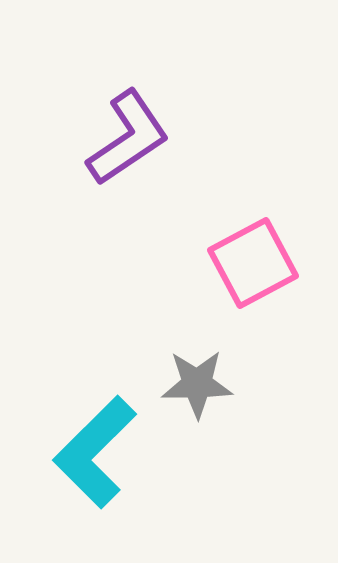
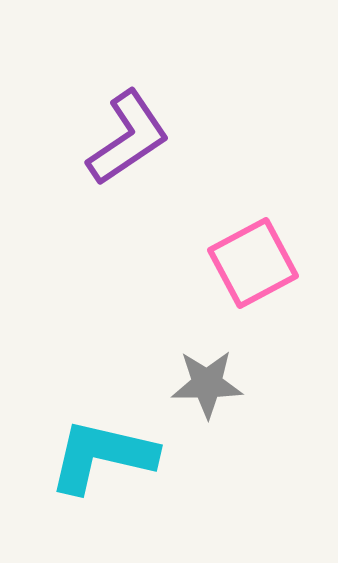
gray star: moved 10 px right
cyan L-shape: moved 7 px right, 4 px down; rotated 58 degrees clockwise
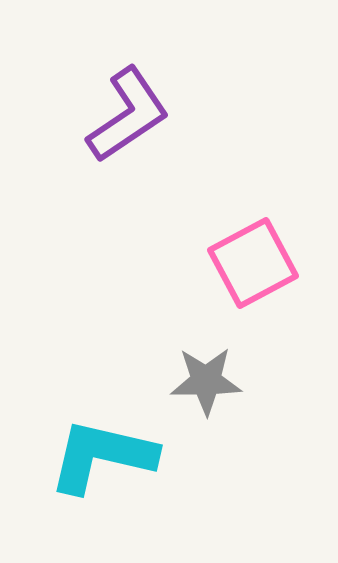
purple L-shape: moved 23 px up
gray star: moved 1 px left, 3 px up
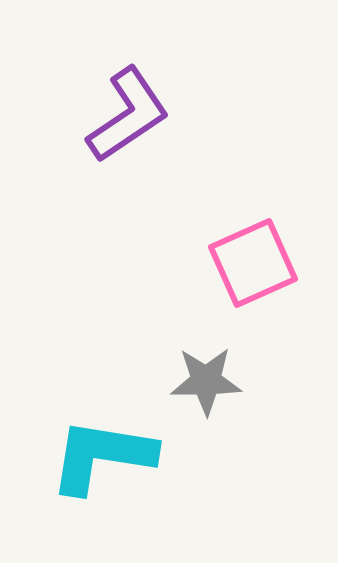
pink square: rotated 4 degrees clockwise
cyan L-shape: rotated 4 degrees counterclockwise
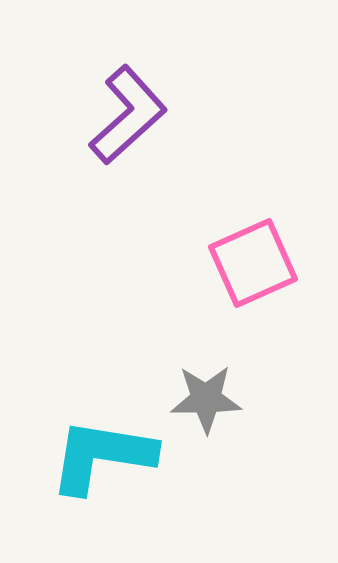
purple L-shape: rotated 8 degrees counterclockwise
gray star: moved 18 px down
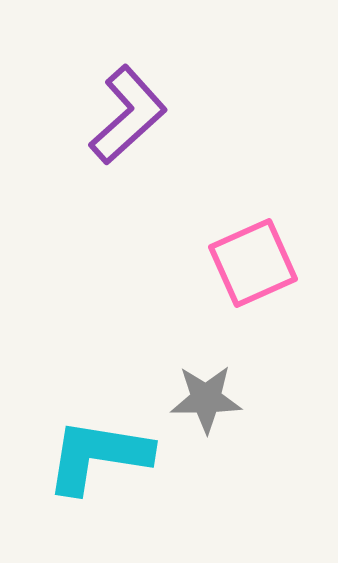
cyan L-shape: moved 4 px left
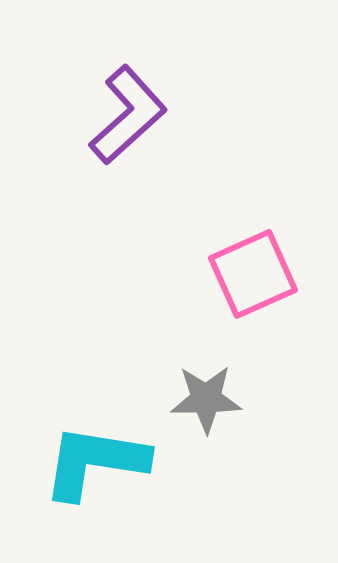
pink square: moved 11 px down
cyan L-shape: moved 3 px left, 6 px down
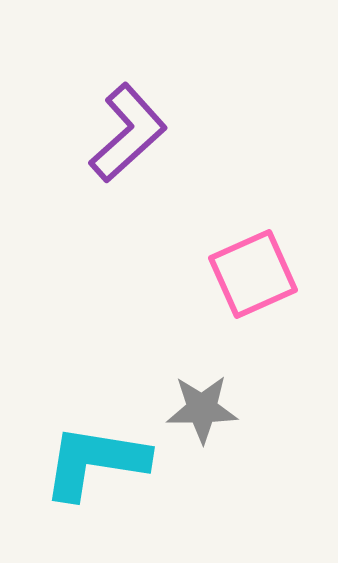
purple L-shape: moved 18 px down
gray star: moved 4 px left, 10 px down
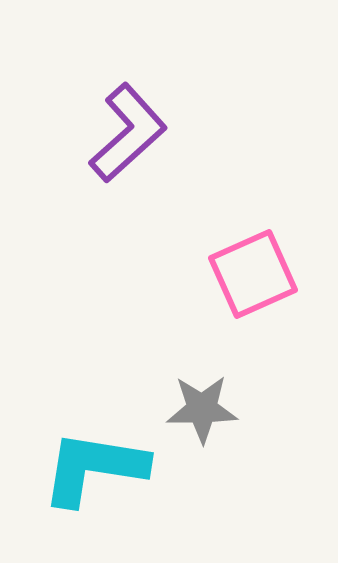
cyan L-shape: moved 1 px left, 6 px down
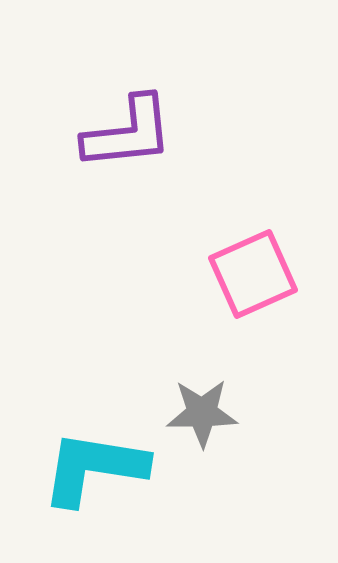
purple L-shape: rotated 36 degrees clockwise
gray star: moved 4 px down
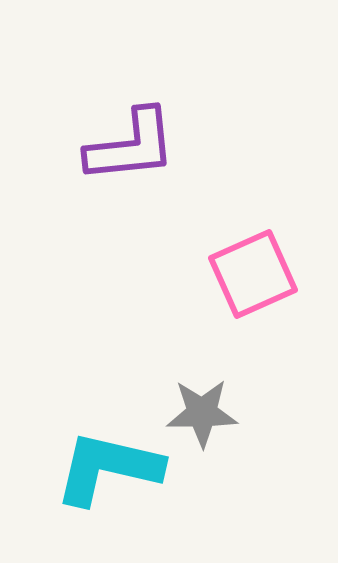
purple L-shape: moved 3 px right, 13 px down
cyan L-shape: moved 14 px right; rotated 4 degrees clockwise
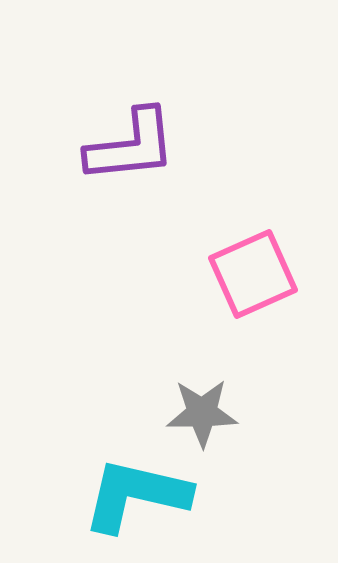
cyan L-shape: moved 28 px right, 27 px down
